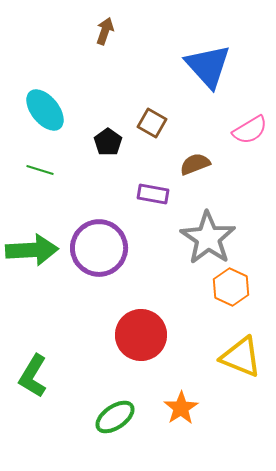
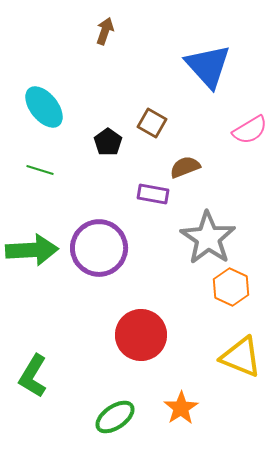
cyan ellipse: moved 1 px left, 3 px up
brown semicircle: moved 10 px left, 3 px down
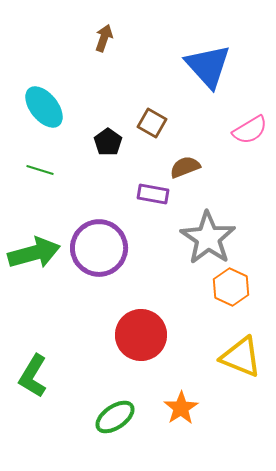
brown arrow: moved 1 px left, 7 px down
green arrow: moved 2 px right, 3 px down; rotated 12 degrees counterclockwise
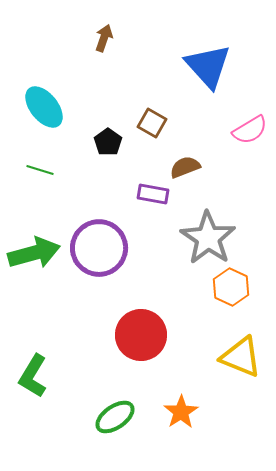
orange star: moved 4 px down
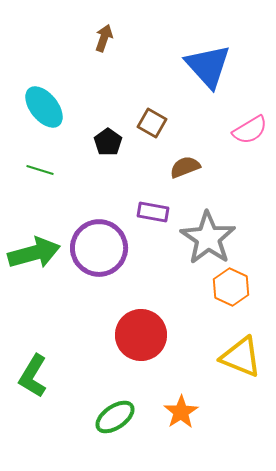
purple rectangle: moved 18 px down
